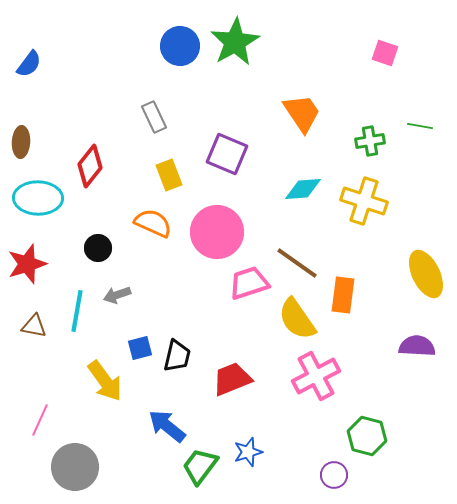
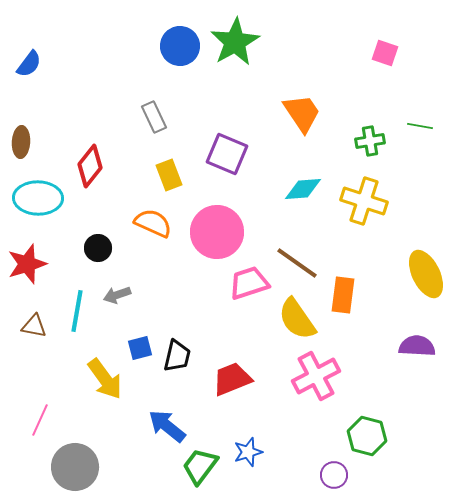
yellow arrow: moved 2 px up
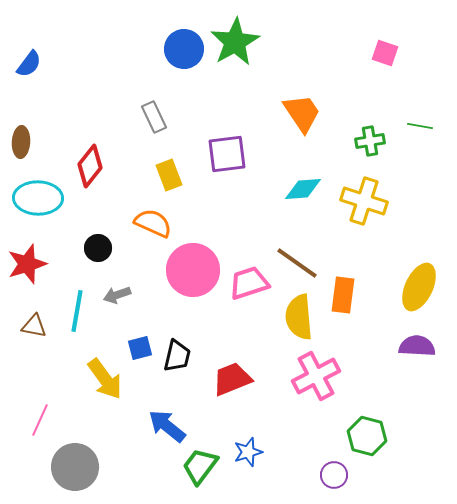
blue circle: moved 4 px right, 3 px down
purple square: rotated 30 degrees counterclockwise
pink circle: moved 24 px left, 38 px down
yellow ellipse: moved 7 px left, 13 px down; rotated 51 degrees clockwise
yellow semicircle: moved 2 px right, 2 px up; rotated 30 degrees clockwise
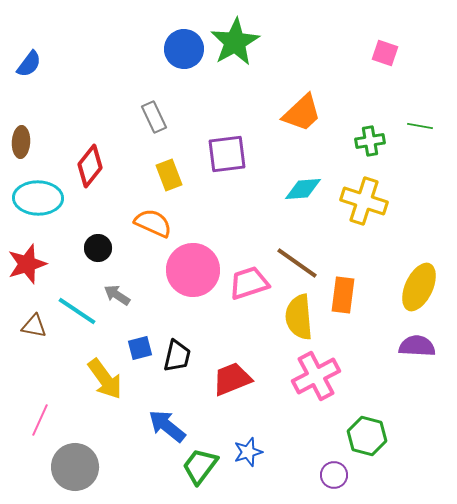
orange trapezoid: rotated 81 degrees clockwise
gray arrow: rotated 52 degrees clockwise
cyan line: rotated 66 degrees counterclockwise
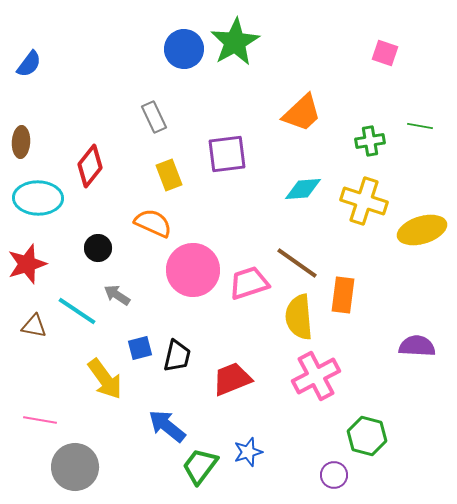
yellow ellipse: moved 3 px right, 57 px up; rotated 48 degrees clockwise
pink line: rotated 76 degrees clockwise
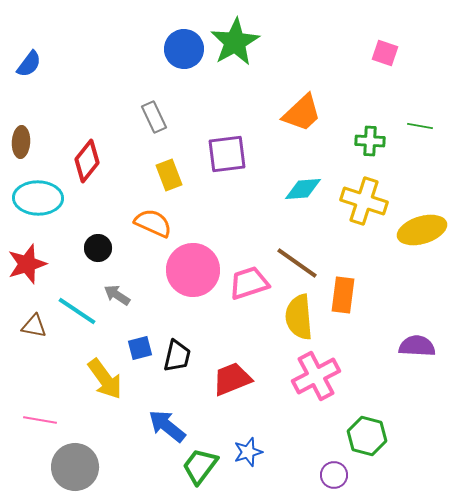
green cross: rotated 12 degrees clockwise
red diamond: moved 3 px left, 5 px up
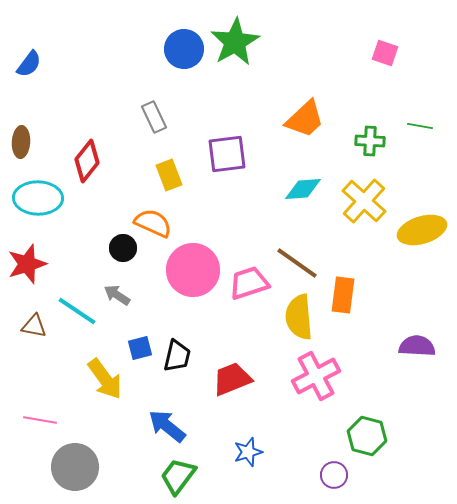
orange trapezoid: moved 3 px right, 6 px down
yellow cross: rotated 24 degrees clockwise
black circle: moved 25 px right
green trapezoid: moved 22 px left, 10 px down
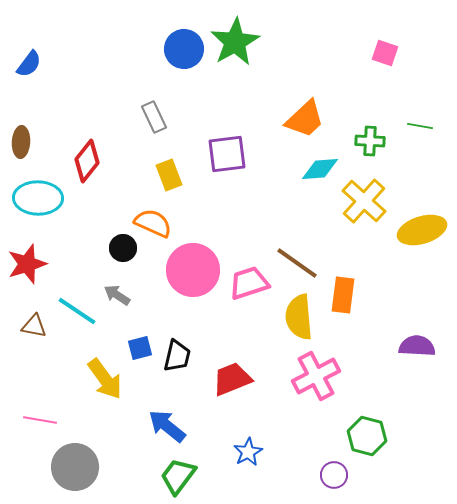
cyan diamond: moved 17 px right, 20 px up
blue star: rotated 12 degrees counterclockwise
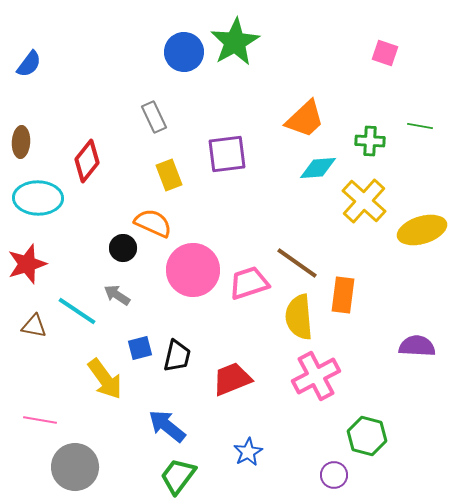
blue circle: moved 3 px down
cyan diamond: moved 2 px left, 1 px up
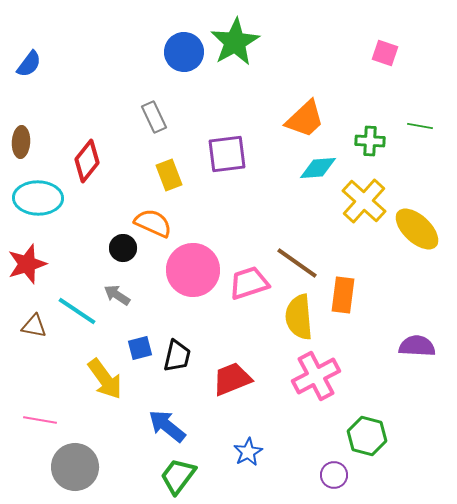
yellow ellipse: moved 5 px left, 1 px up; rotated 60 degrees clockwise
